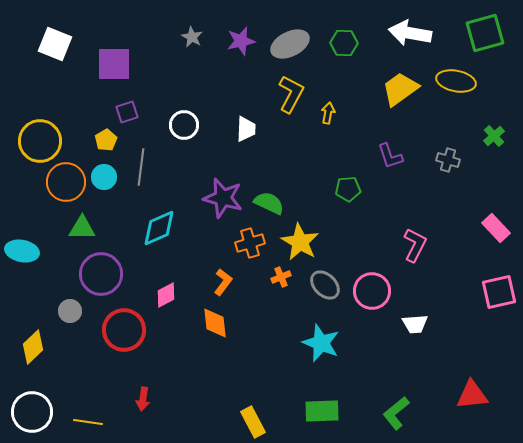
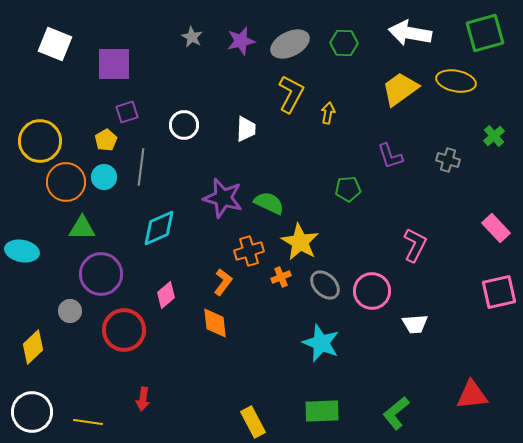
orange cross at (250, 243): moved 1 px left, 8 px down
pink diamond at (166, 295): rotated 12 degrees counterclockwise
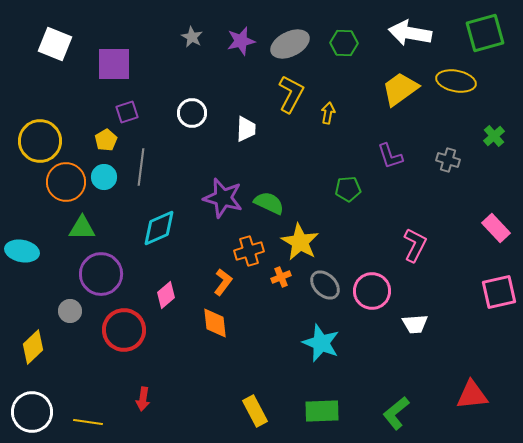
white circle at (184, 125): moved 8 px right, 12 px up
yellow rectangle at (253, 422): moved 2 px right, 11 px up
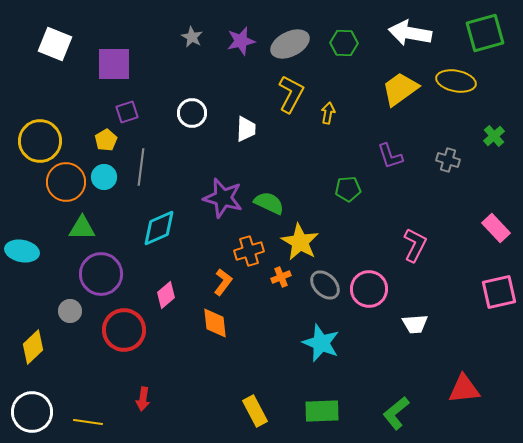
pink circle at (372, 291): moved 3 px left, 2 px up
red triangle at (472, 395): moved 8 px left, 6 px up
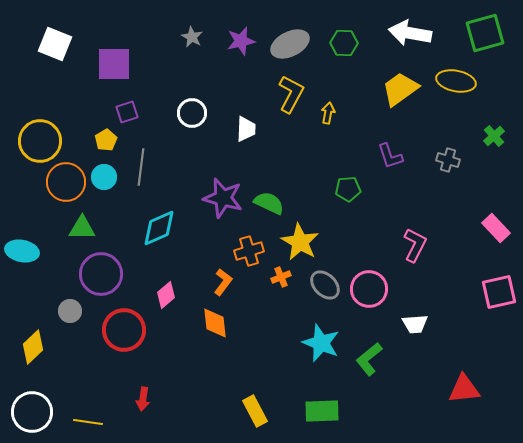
green L-shape at (396, 413): moved 27 px left, 54 px up
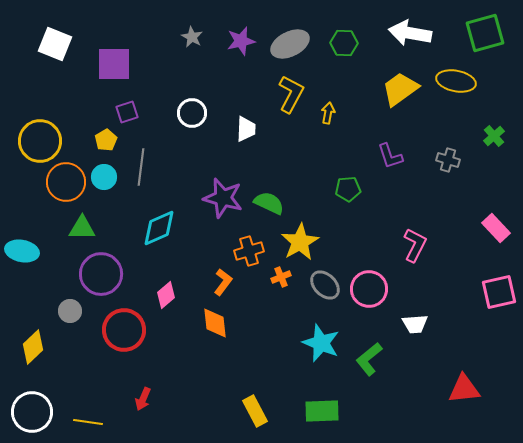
yellow star at (300, 242): rotated 12 degrees clockwise
red arrow at (143, 399): rotated 15 degrees clockwise
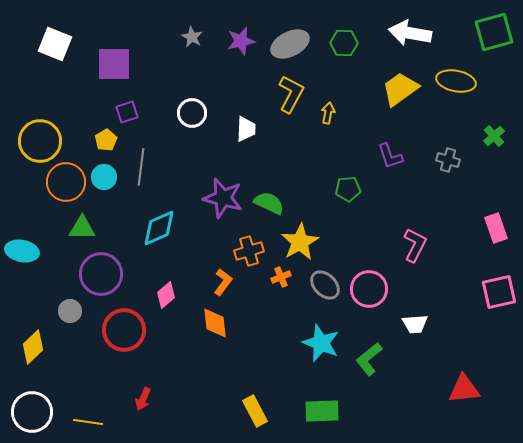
green square at (485, 33): moved 9 px right, 1 px up
pink rectangle at (496, 228): rotated 24 degrees clockwise
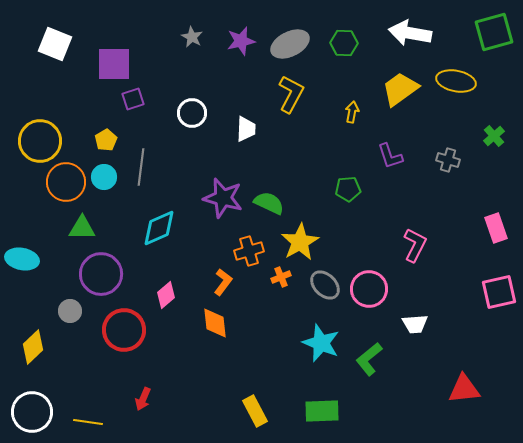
purple square at (127, 112): moved 6 px right, 13 px up
yellow arrow at (328, 113): moved 24 px right, 1 px up
cyan ellipse at (22, 251): moved 8 px down
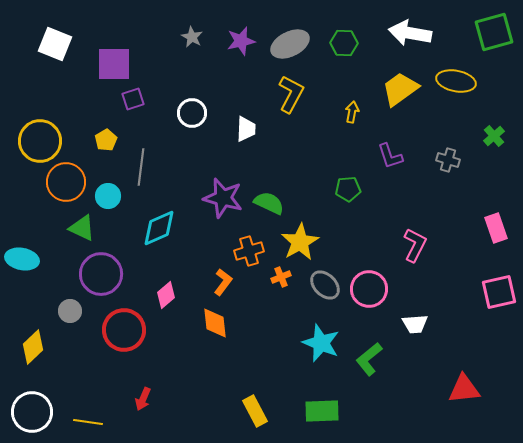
cyan circle at (104, 177): moved 4 px right, 19 px down
green triangle at (82, 228): rotated 24 degrees clockwise
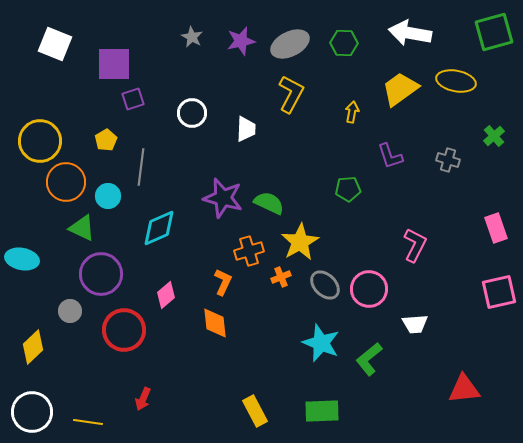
orange L-shape at (223, 282): rotated 12 degrees counterclockwise
